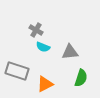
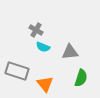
orange triangle: rotated 42 degrees counterclockwise
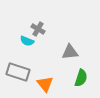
gray cross: moved 2 px right, 1 px up
cyan semicircle: moved 16 px left, 6 px up
gray rectangle: moved 1 px right, 1 px down
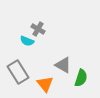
gray triangle: moved 7 px left, 13 px down; rotated 36 degrees clockwise
gray rectangle: rotated 40 degrees clockwise
